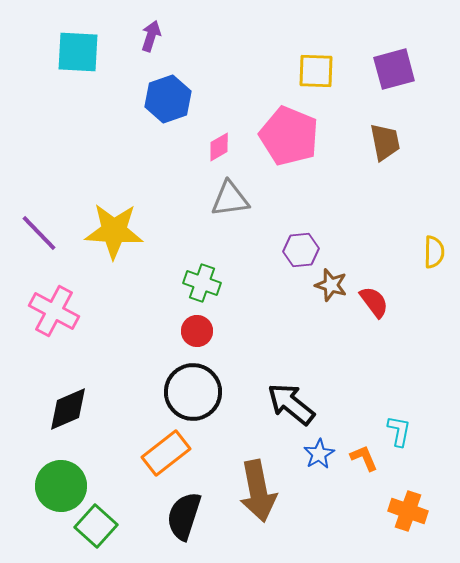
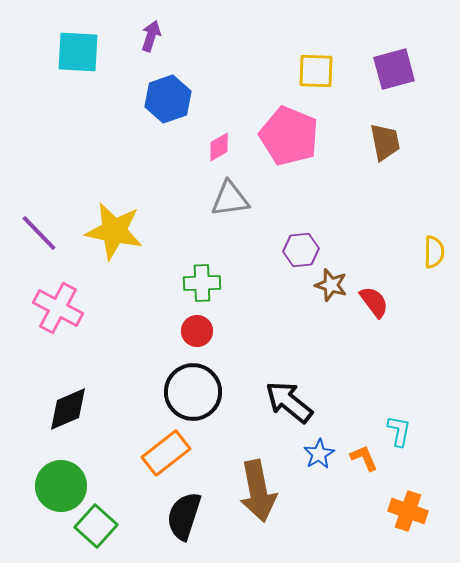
yellow star: rotated 8 degrees clockwise
green cross: rotated 21 degrees counterclockwise
pink cross: moved 4 px right, 3 px up
black arrow: moved 2 px left, 2 px up
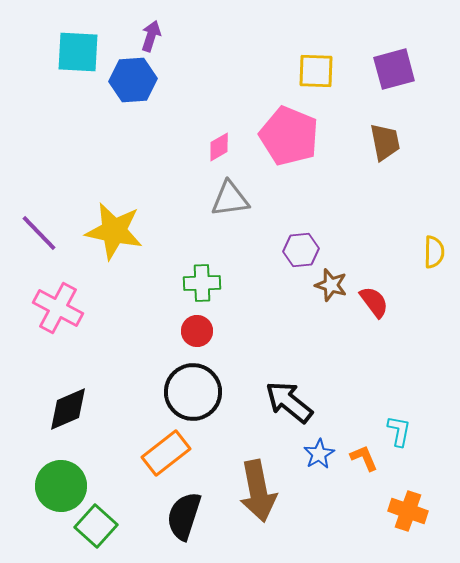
blue hexagon: moved 35 px left, 19 px up; rotated 15 degrees clockwise
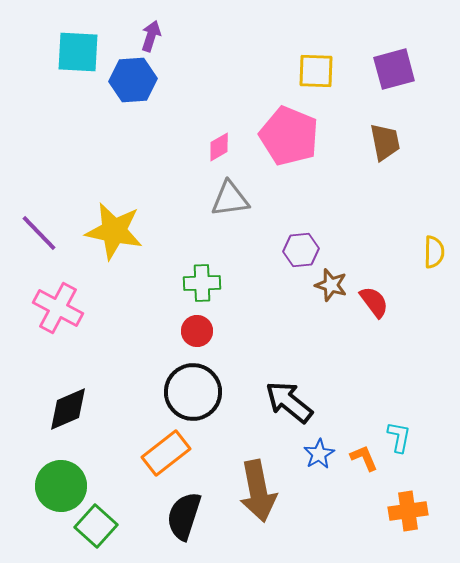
cyan L-shape: moved 6 px down
orange cross: rotated 27 degrees counterclockwise
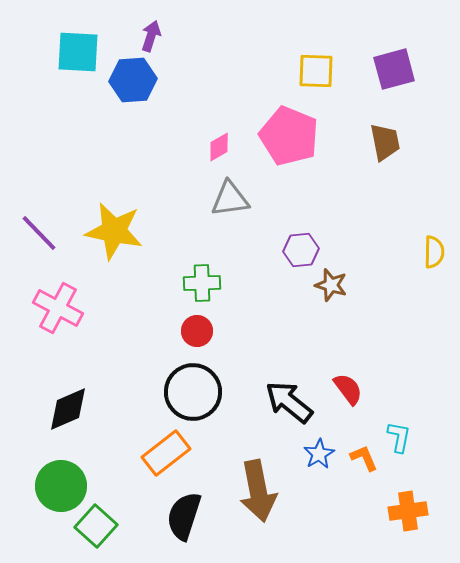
red semicircle: moved 26 px left, 87 px down
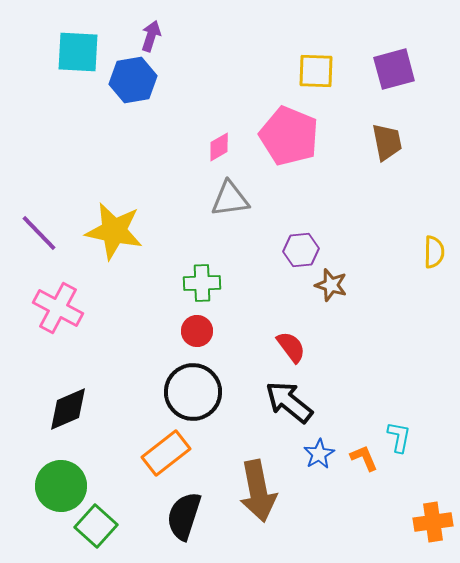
blue hexagon: rotated 6 degrees counterclockwise
brown trapezoid: moved 2 px right
red semicircle: moved 57 px left, 42 px up
orange cross: moved 25 px right, 11 px down
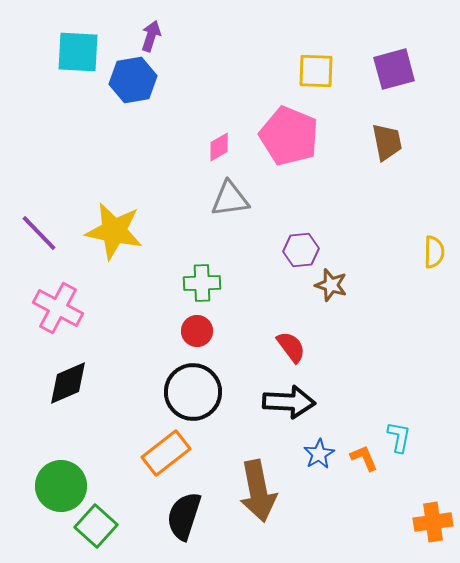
black arrow: rotated 144 degrees clockwise
black diamond: moved 26 px up
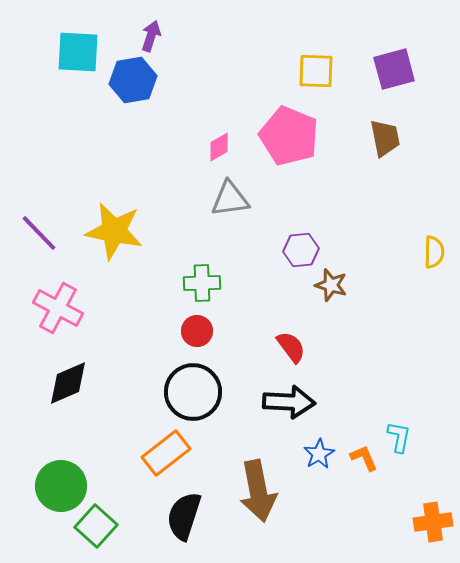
brown trapezoid: moved 2 px left, 4 px up
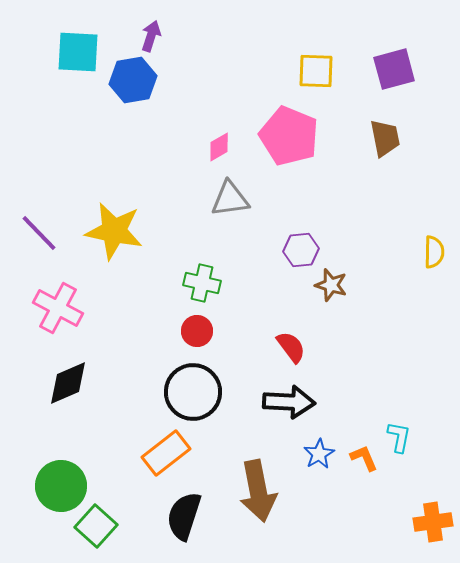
green cross: rotated 15 degrees clockwise
